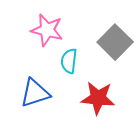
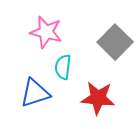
pink star: moved 1 px left, 2 px down
cyan semicircle: moved 6 px left, 6 px down
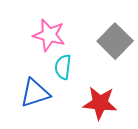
pink star: moved 3 px right, 3 px down
gray square: moved 1 px up
red star: moved 2 px right, 5 px down
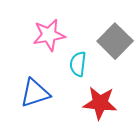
pink star: rotated 24 degrees counterclockwise
cyan semicircle: moved 15 px right, 3 px up
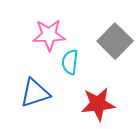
pink star: rotated 8 degrees clockwise
cyan semicircle: moved 8 px left, 2 px up
red star: moved 2 px left, 1 px down; rotated 12 degrees counterclockwise
